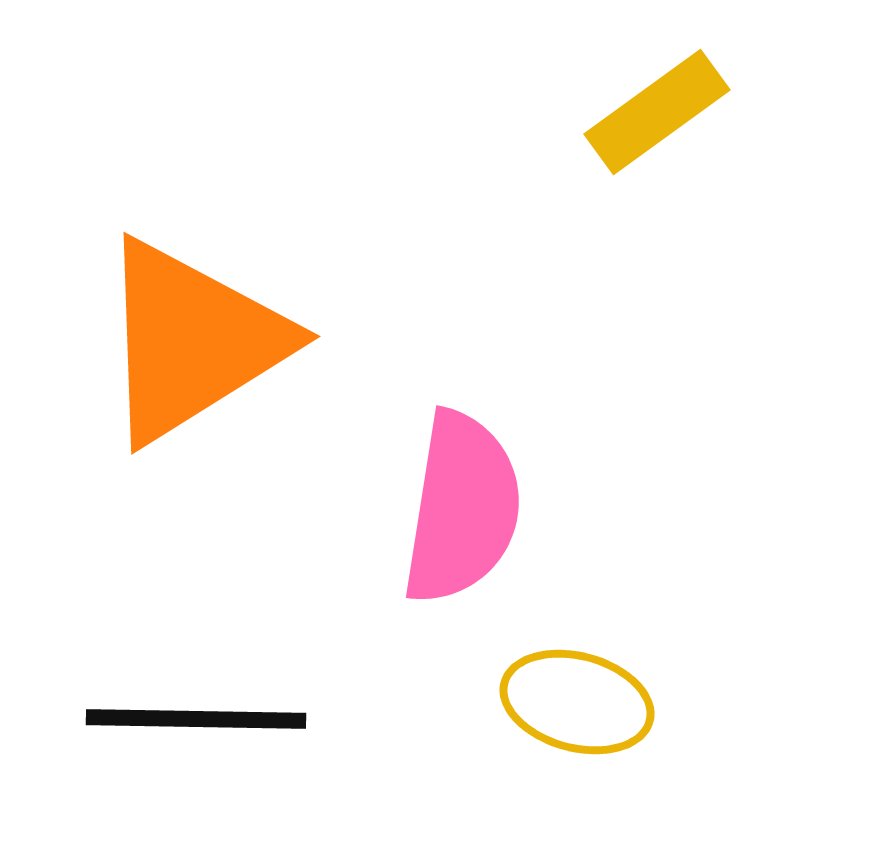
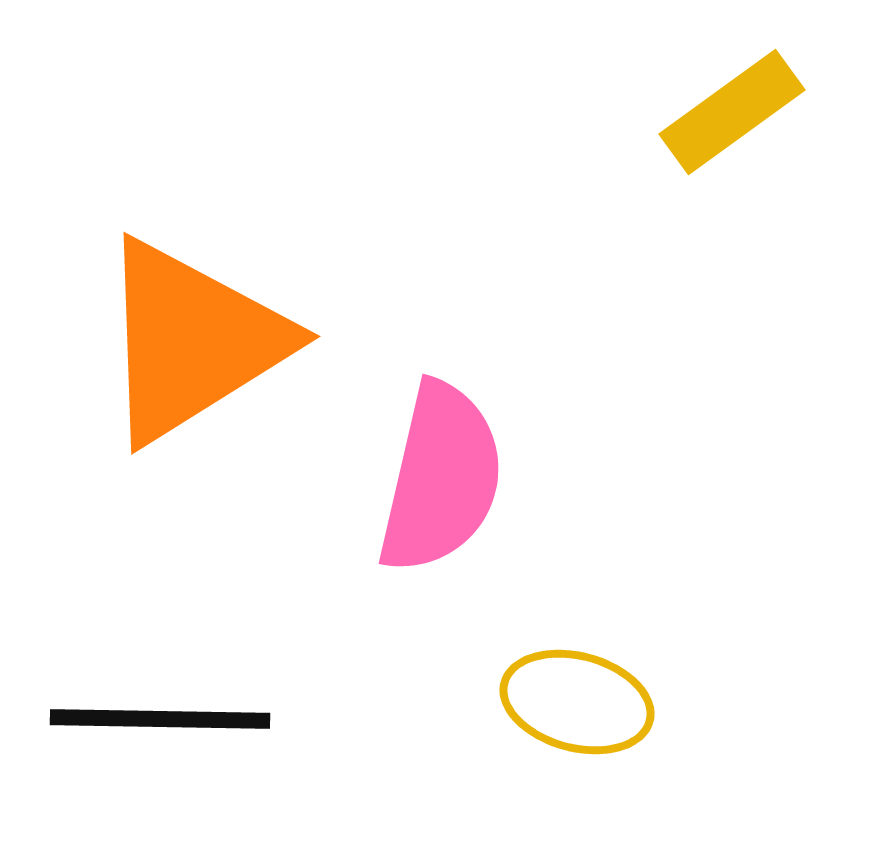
yellow rectangle: moved 75 px right
pink semicircle: moved 21 px left, 30 px up; rotated 4 degrees clockwise
black line: moved 36 px left
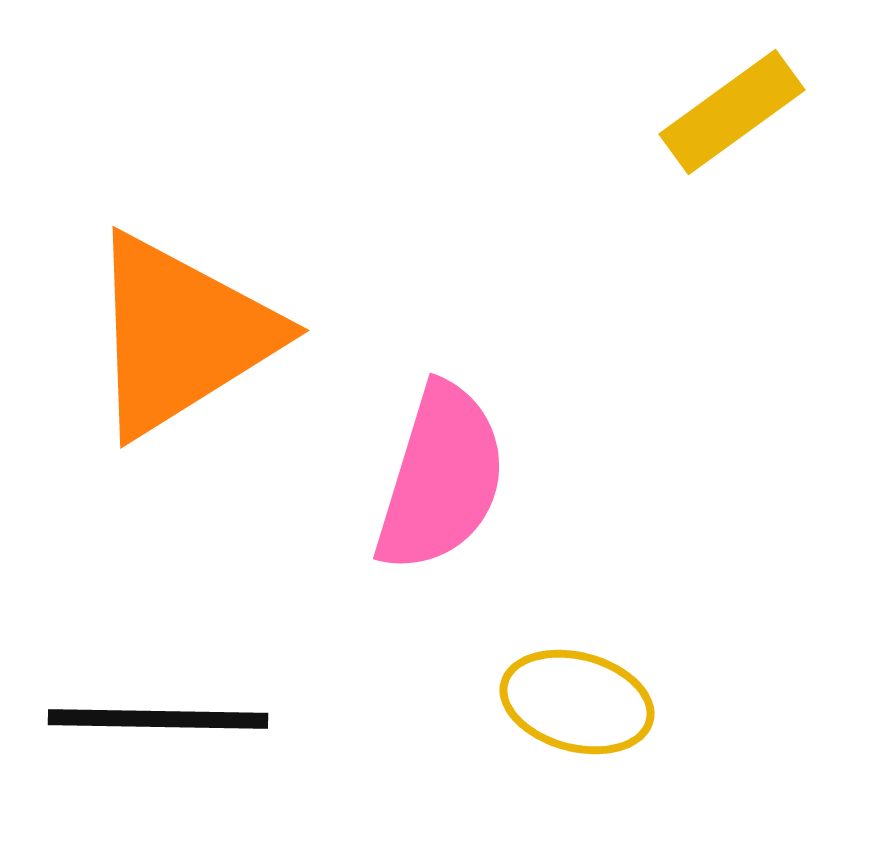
orange triangle: moved 11 px left, 6 px up
pink semicircle: rotated 4 degrees clockwise
black line: moved 2 px left
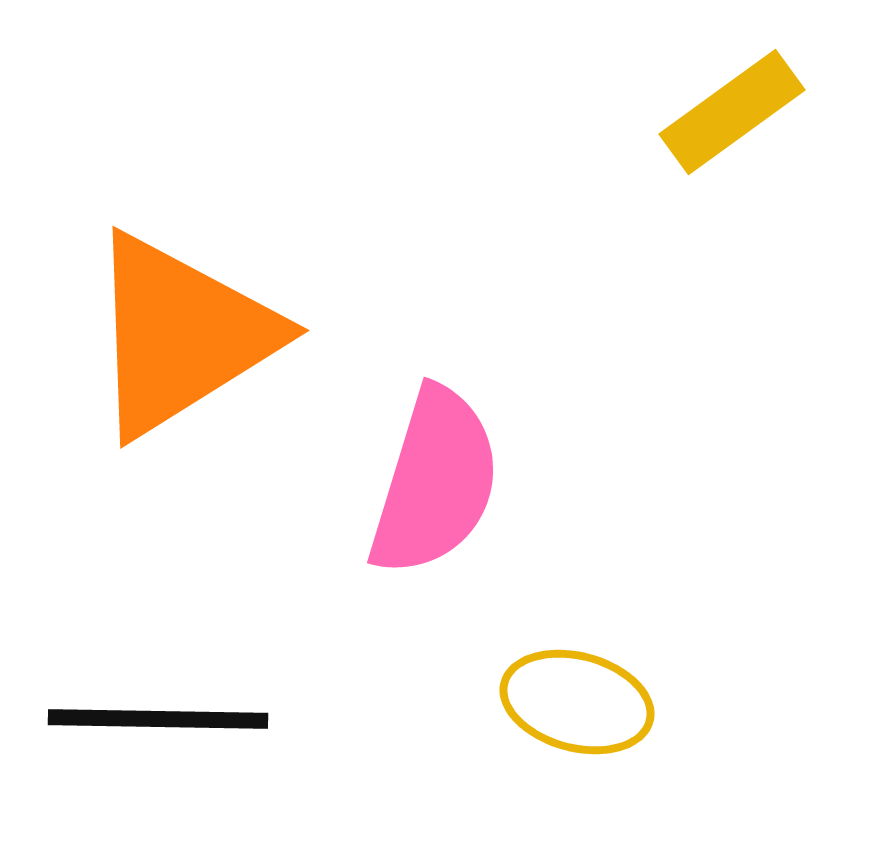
pink semicircle: moved 6 px left, 4 px down
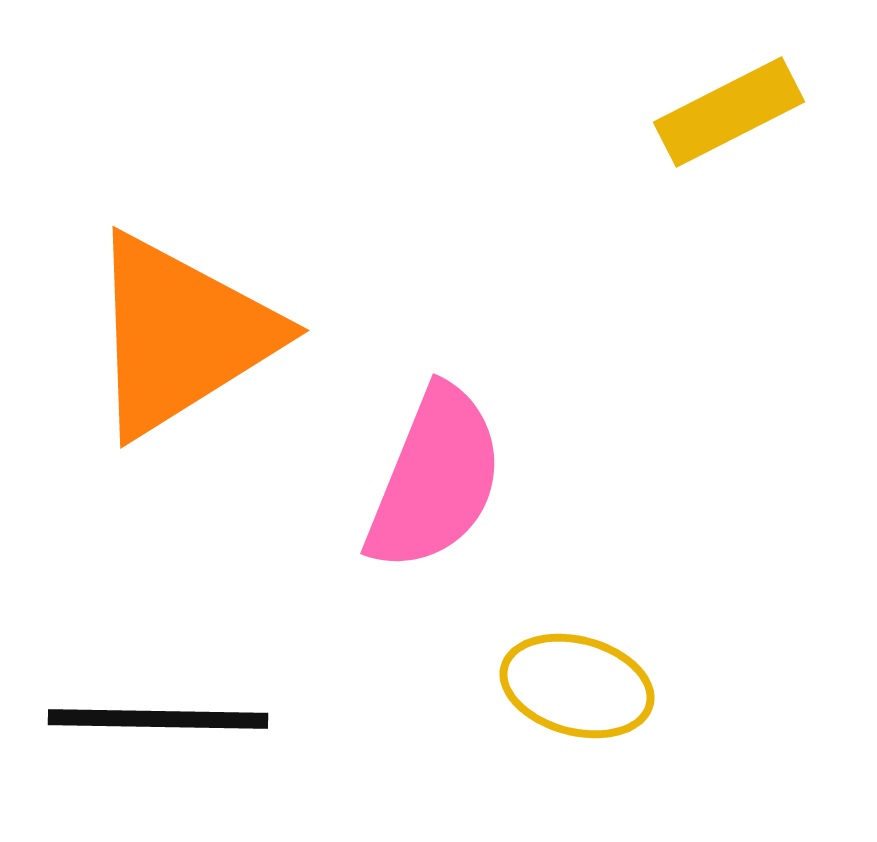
yellow rectangle: moved 3 px left; rotated 9 degrees clockwise
pink semicircle: moved 3 px up; rotated 5 degrees clockwise
yellow ellipse: moved 16 px up
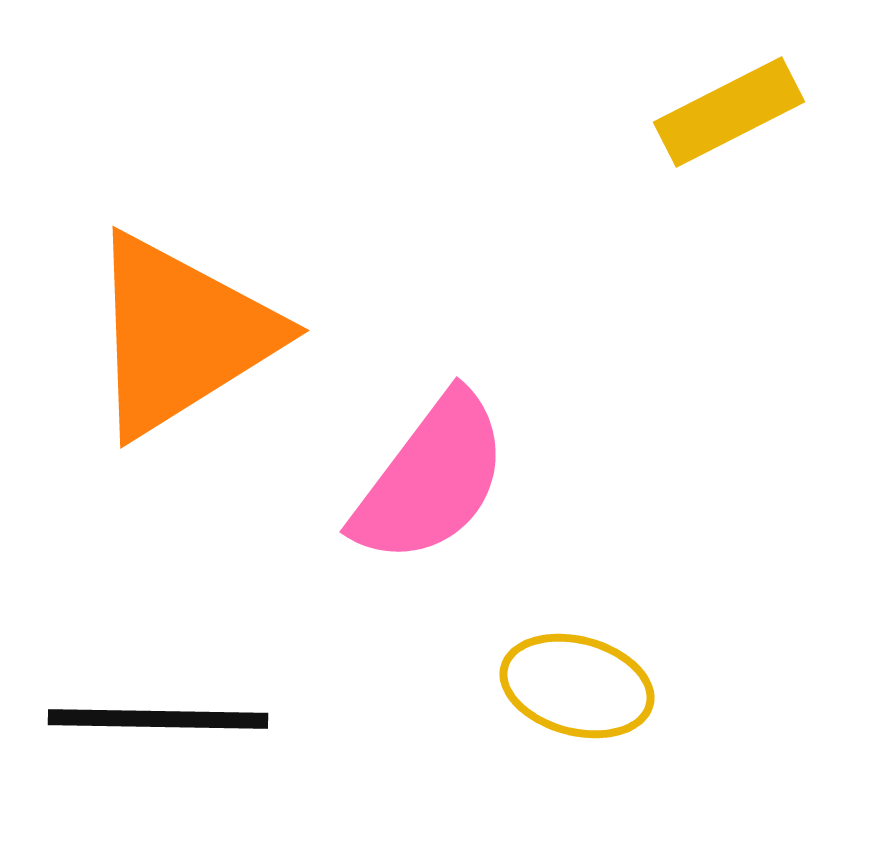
pink semicircle: moved 4 px left; rotated 15 degrees clockwise
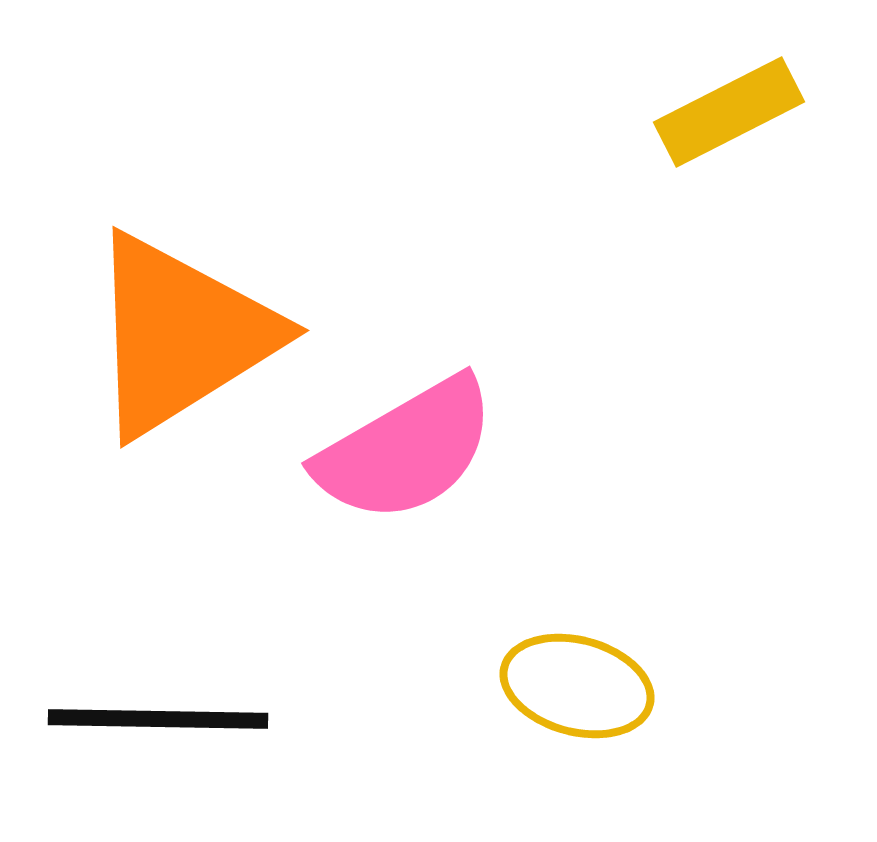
pink semicircle: moved 25 px left, 29 px up; rotated 23 degrees clockwise
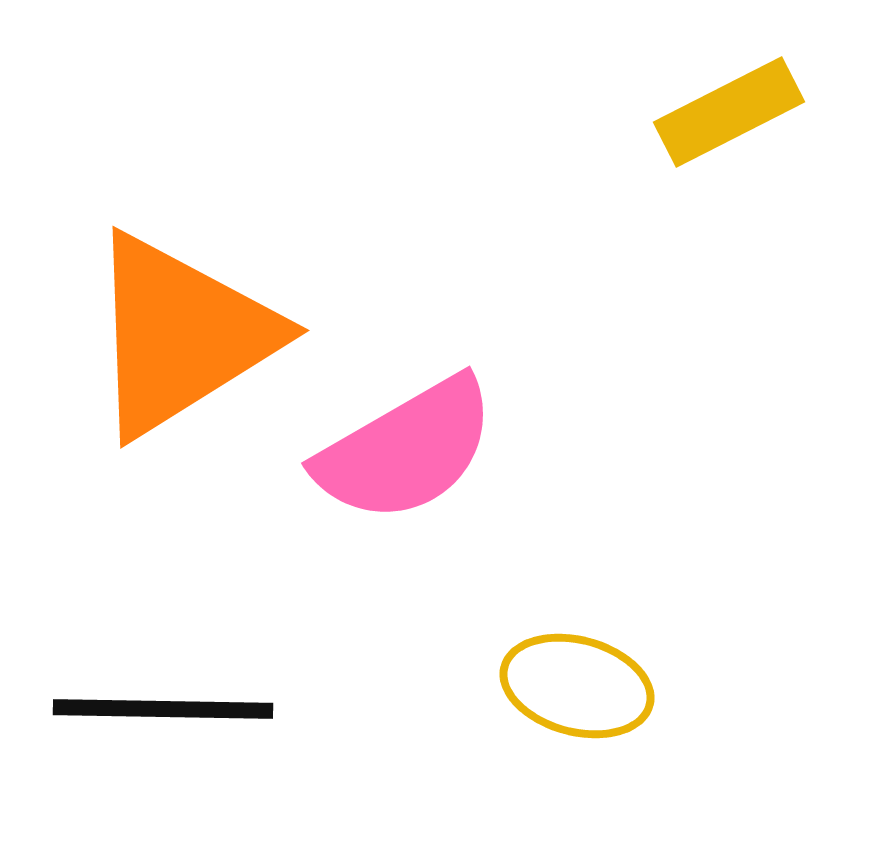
black line: moved 5 px right, 10 px up
